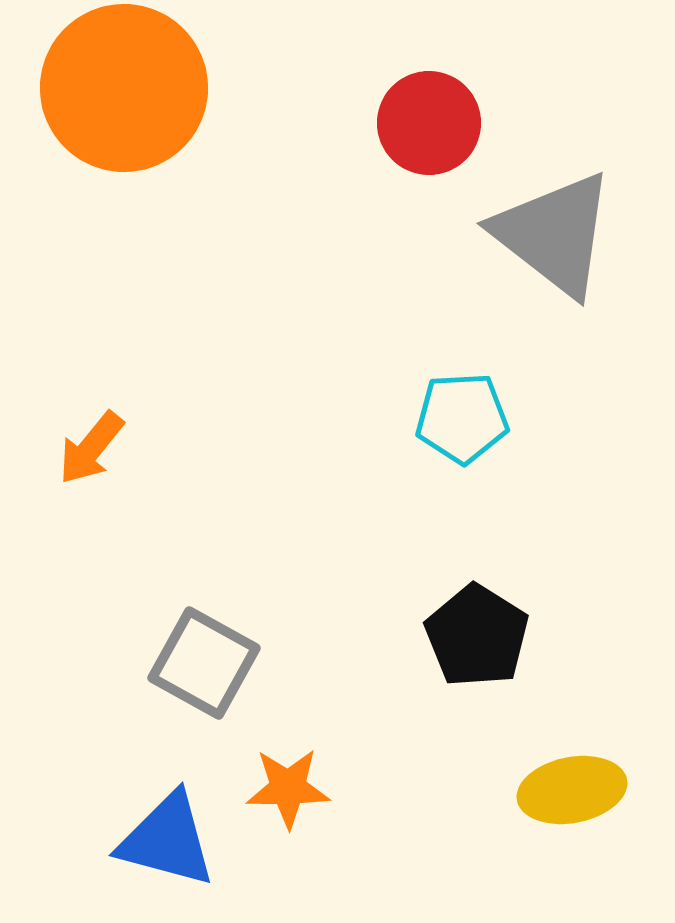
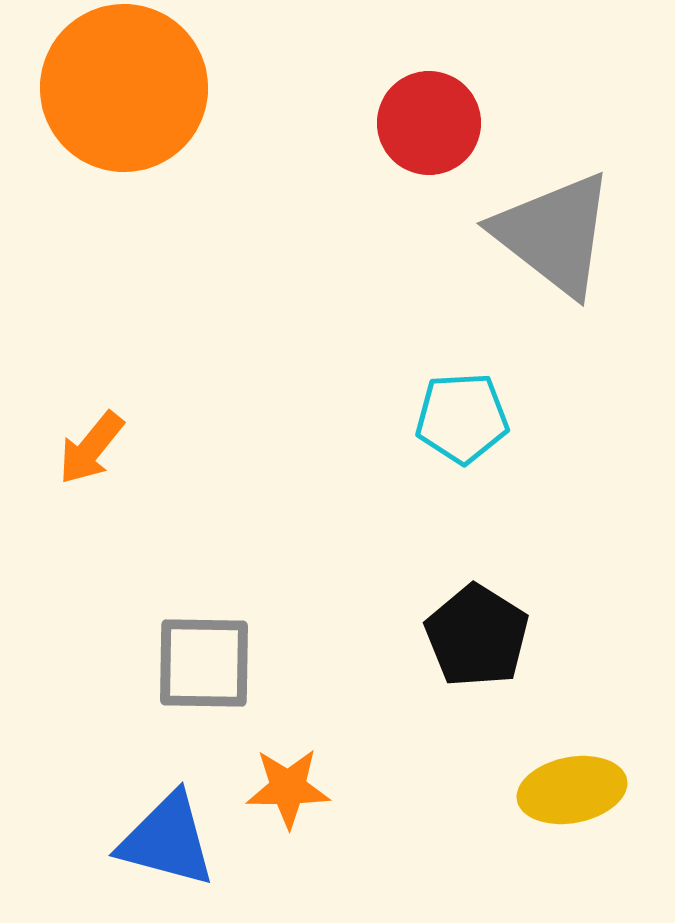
gray square: rotated 28 degrees counterclockwise
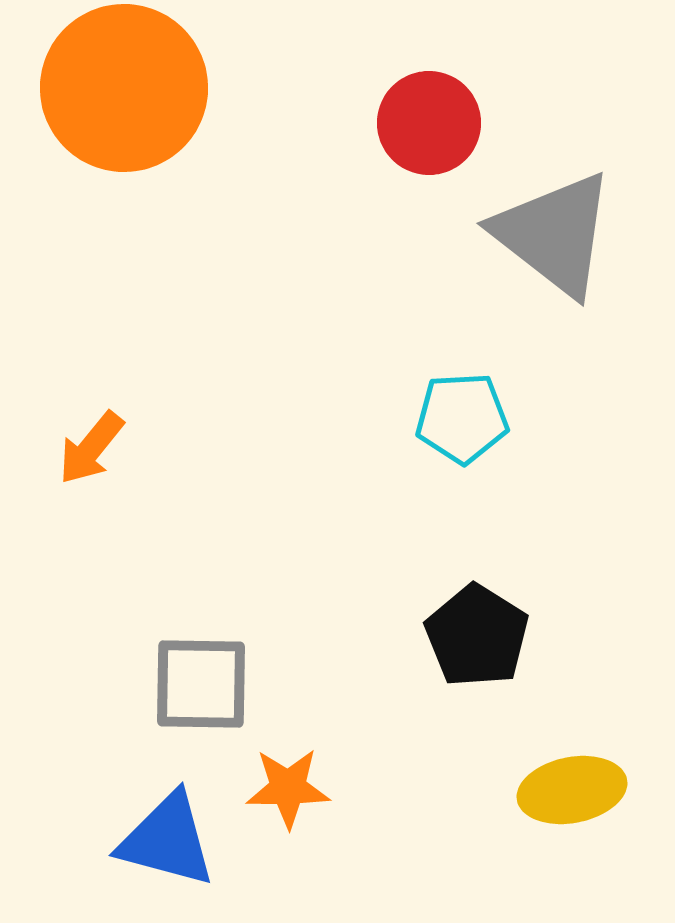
gray square: moved 3 px left, 21 px down
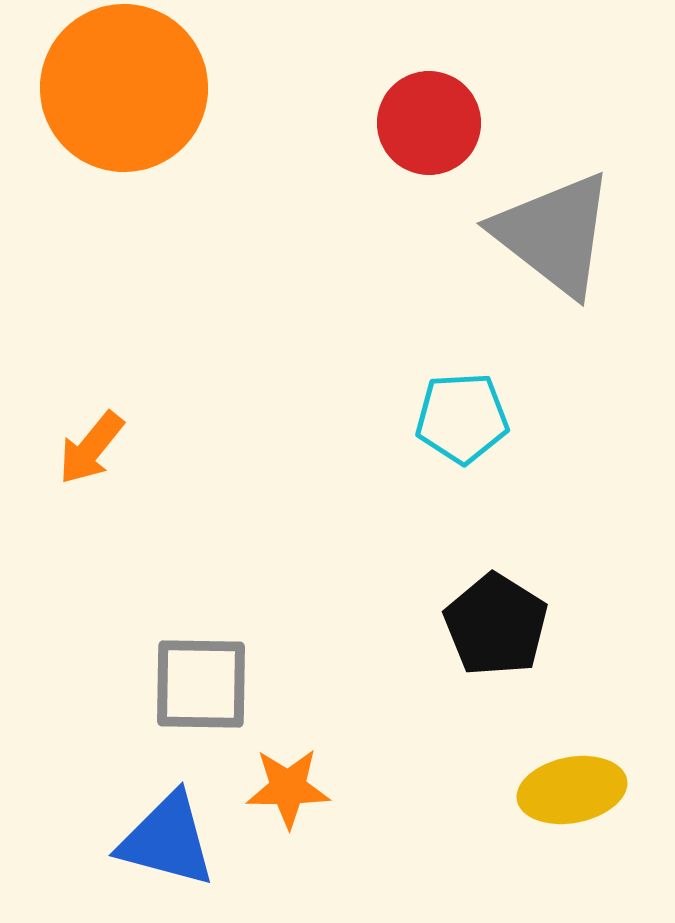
black pentagon: moved 19 px right, 11 px up
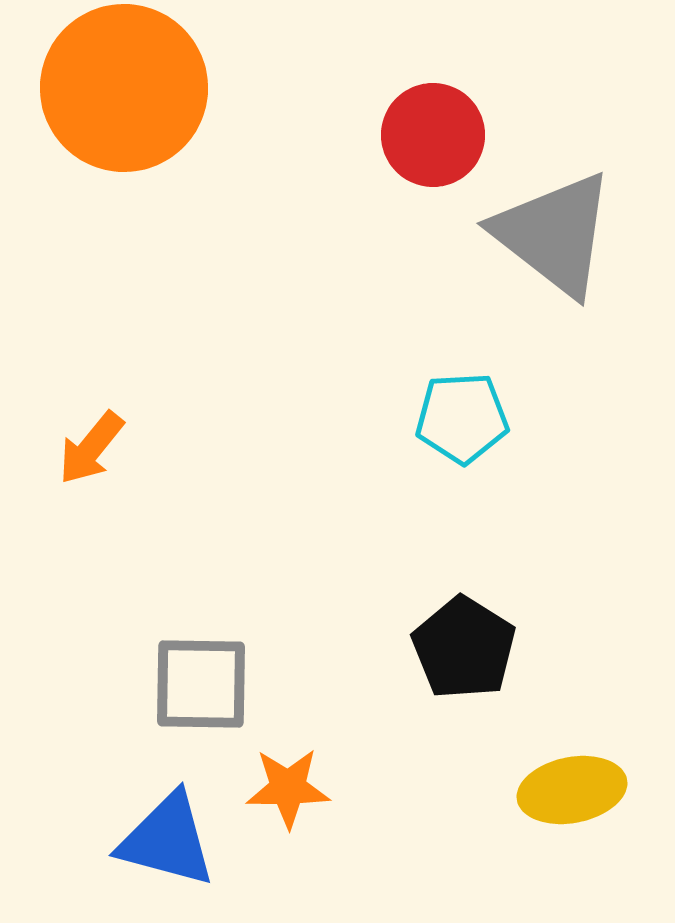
red circle: moved 4 px right, 12 px down
black pentagon: moved 32 px left, 23 px down
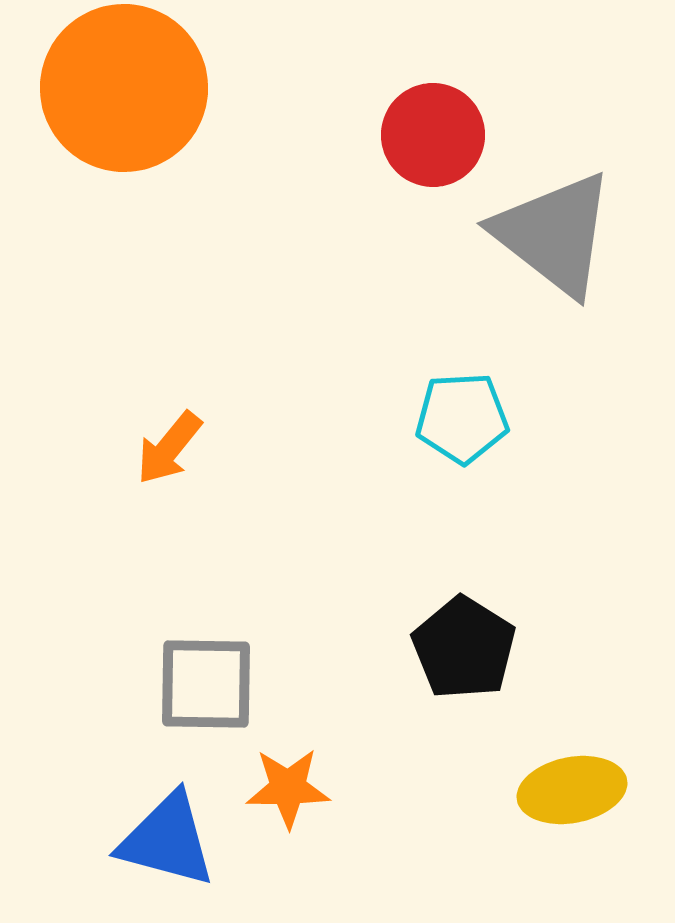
orange arrow: moved 78 px right
gray square: moved 5 px right
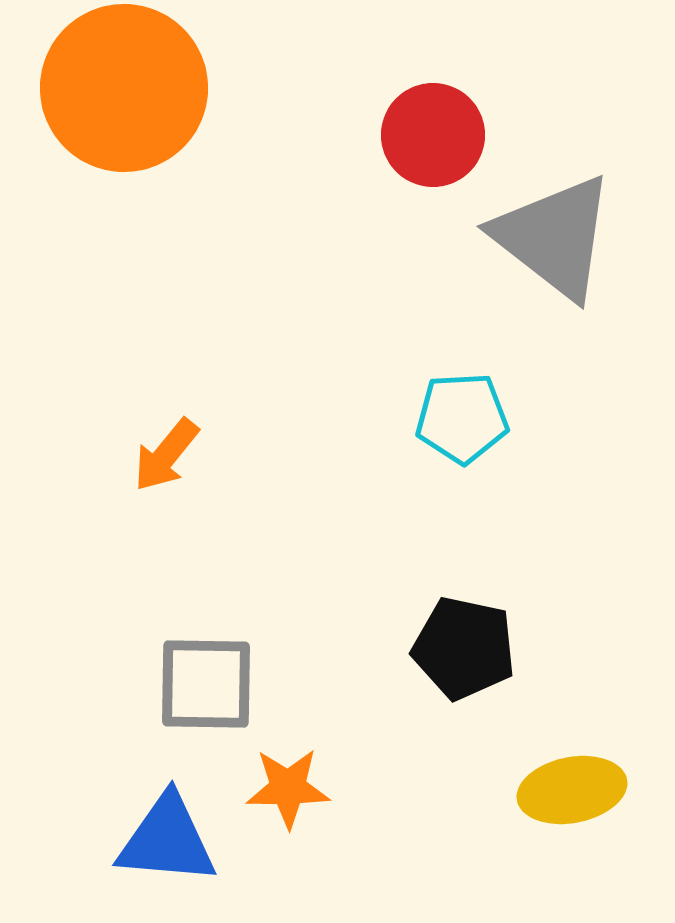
gray triangle: moved 3 px down
orange arrow: moved 3 px left, 7 px down
black pentagon: rotated 20 degrees counterclockwise
blue triangle: rotated 10 degrees counterclockwise
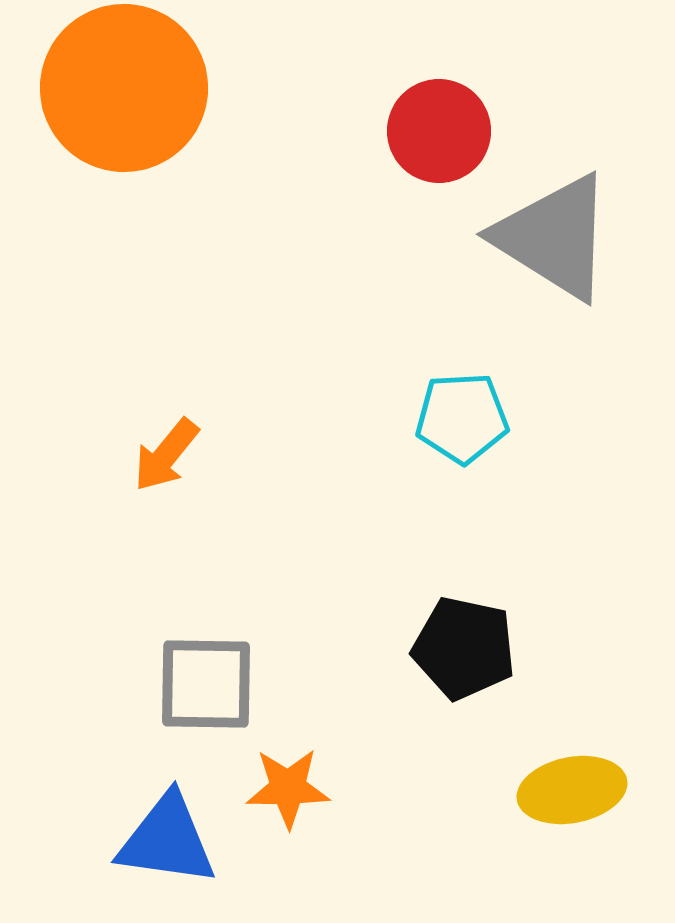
red circle: moved 6 px right, 4 px up
gray triangle: rotated 6 degrees counterclockwise
blue triangle: rotated 3 degrees clockwise
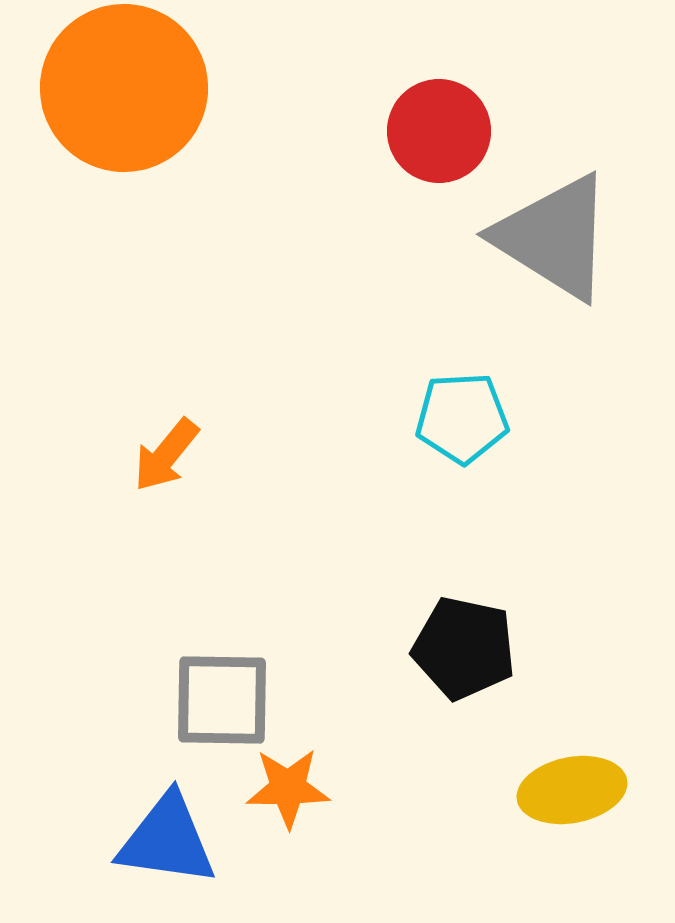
gray square: moved 16 px right, 16 px down
